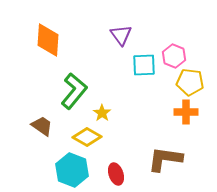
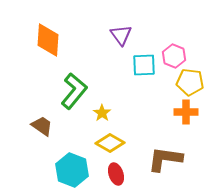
yellow diamond: moved 23 px right, 6 px down
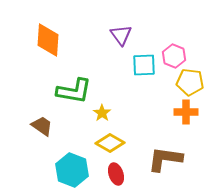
green L-shape: rotated 60 degrees clockwise
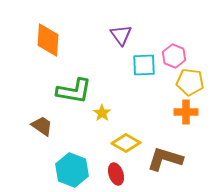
yellow diamond: moved 16 px right
brown L-shape: rotated 9 degrees clockwise
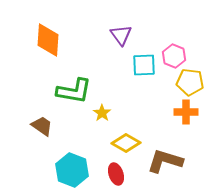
brown L-shape: moved 2 px down
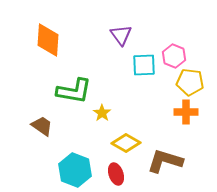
cyan hexagon: moved 3 px right
